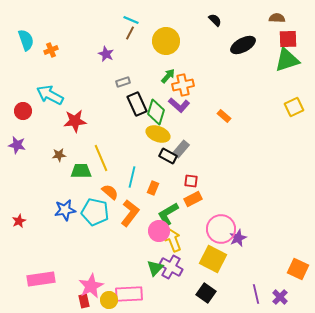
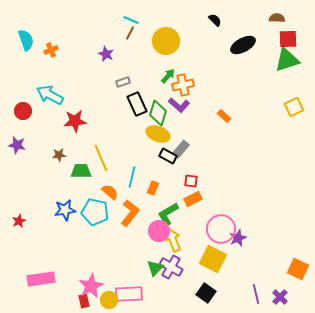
green diamond at (156, 112): moved 2 px right, 1 px down
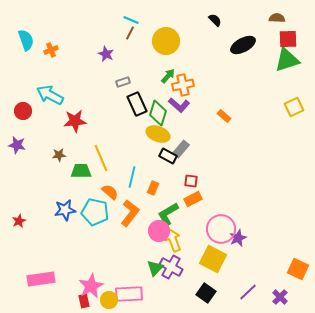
purple line at (256, 294): moved 8 px left, 2 px up; rotated 60 degrees clockwise
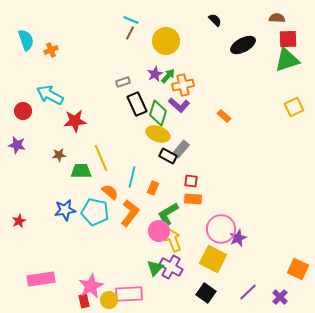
purple star at (106, 54): moved 49 px right, 20 px down; rotated 21 degrees clockwise
orange rectangle at (193, 199): rotated 30 degrees clockwise
